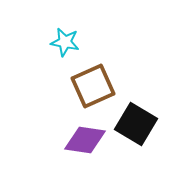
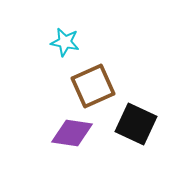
black square: rotated 6 degrees counterclockwise
purple diamond: moved 13 px left, 7 px up
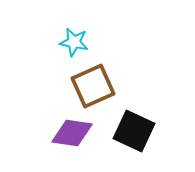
cyan star: moved 9 px right
black square: moved 2 px left, 7 px down
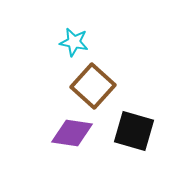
brown square: rotated 24 degrees counterclockwise
black square: rotated 9 degrees counterclockwise
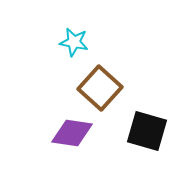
brown square: moved 7 px right, 2 px down
black square: moved 13 px right
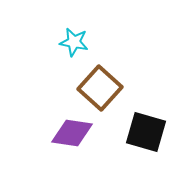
black square: moved 1 px left, 1 px down
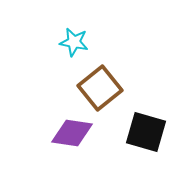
brown square: rotated 9 degrees clockwise
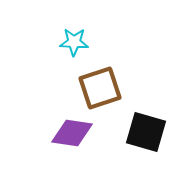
cyan star: rotated 8 degrees counterclockwise
brown square: rotated 21 degrees clockwise
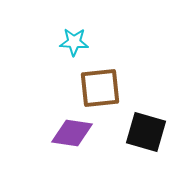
brown square: rotated 12 degrees clockwise
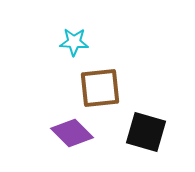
purple diamond: rotated 36 degrees clockwise
